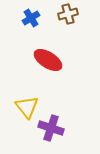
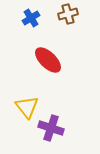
red ellipse: rotated 12 degrees clockwise
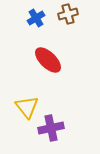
blue cross: moved 5 px right
purple cross: rotated 30 degrees counterclockwise
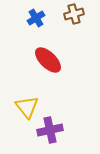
brown cross: moved 6 px right
purple cross: moved 1 px left, 2 px down
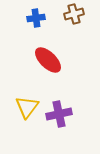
blue cross: rotated 24 degrees clockwise
yellow triangle: rotated 15 degrees clockwise
purple cross: moved 9 px right, 16 px up
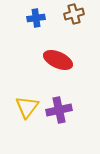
red ellipse: moved 10 px right; rotated 20 degrees counterclockwise
purple cross: moved 4 px up
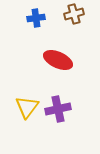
purple cross: moved 1 px left, 1 px up
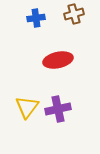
red ellipse: rotated 36 degrees counterclockwise
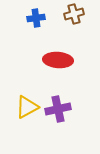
red ellipse: rotated 16 degrees clockwise
yellow triangle: rotated 25 degrees clockwise
